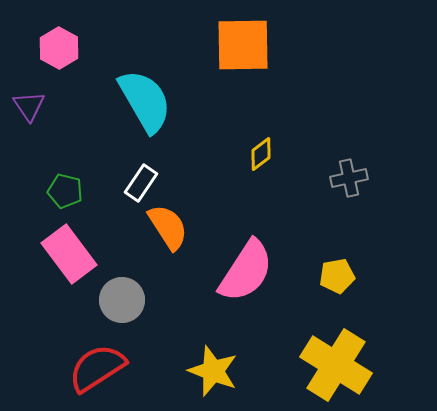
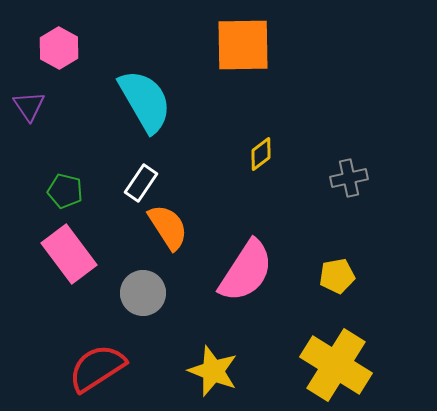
gray circle: moved 21 px right, 7 px up
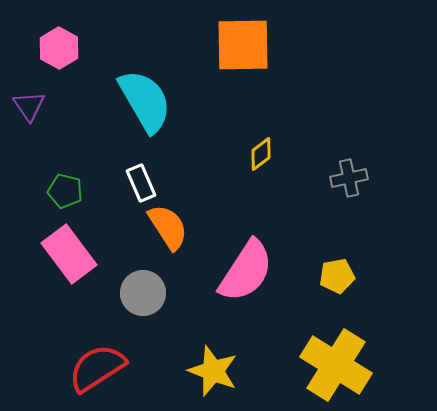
white rectangle: rotated 57 degrees counterclockwise
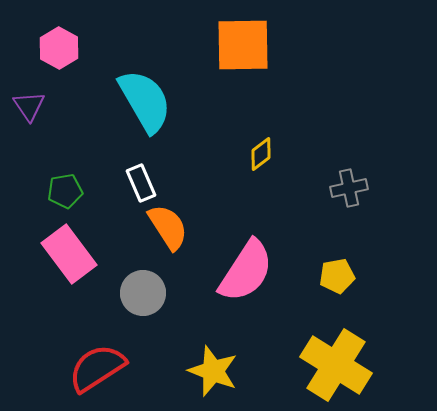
gray cross: moved 10 px down
green pentagon: rotated 24 degrees counterclockwise
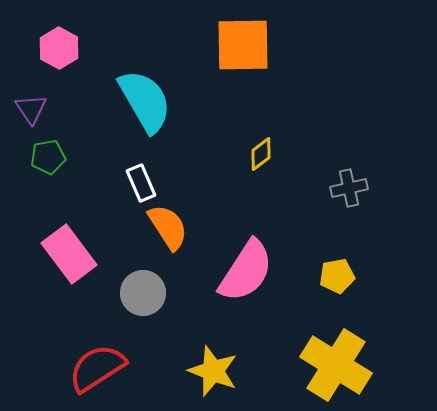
purple triangle: moved 2 px right, 3 px down
green pentagon: moved 17 px left, 34 px up
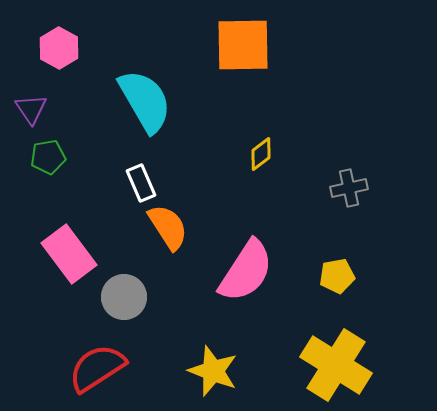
gray circle: moved 19 px left, 4 px down
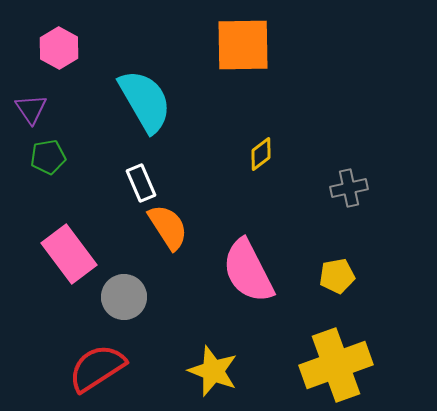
pink semicircle: moved 2 px right; rotated 120 degrees clockwise
yellow cross: rotated 38 degrees clockwise
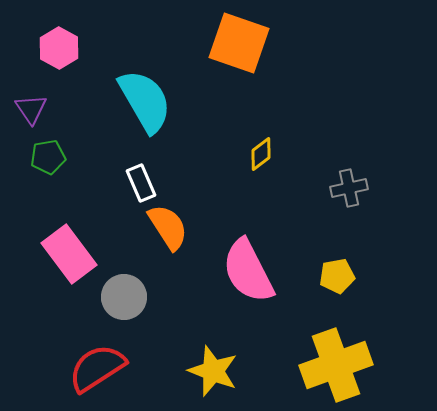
orange square: moved 4 px left, 2 px up; rotated 20 degrees clockwise
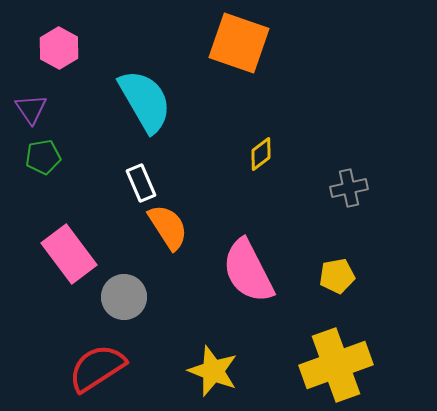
green pentagon: moved 5 px left
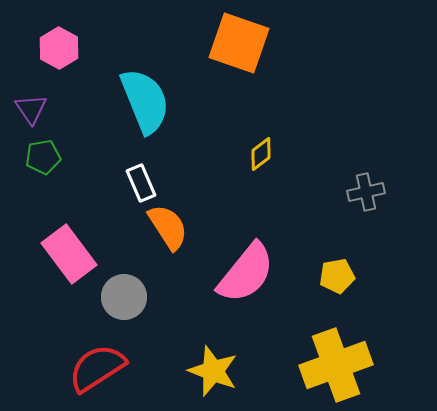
cyan semicircle: rotated 8 degrees clockwise
gray cross: moved 17 px right, 4 px down
pink semicircle: moved 2 px left, 2 px down; rotated 114 degrees counterclockwise
